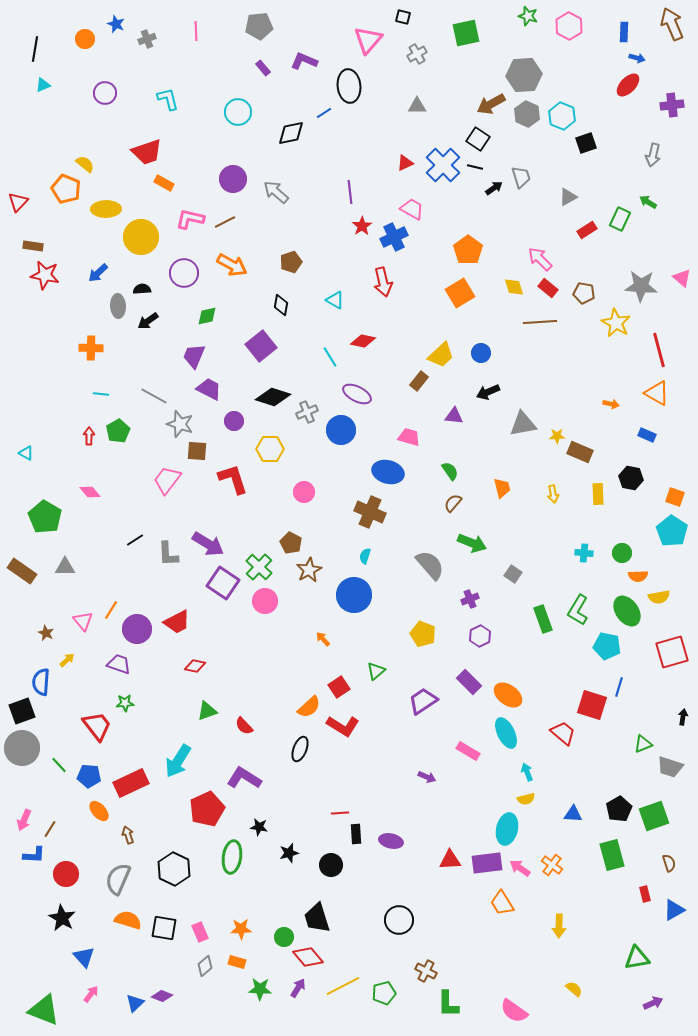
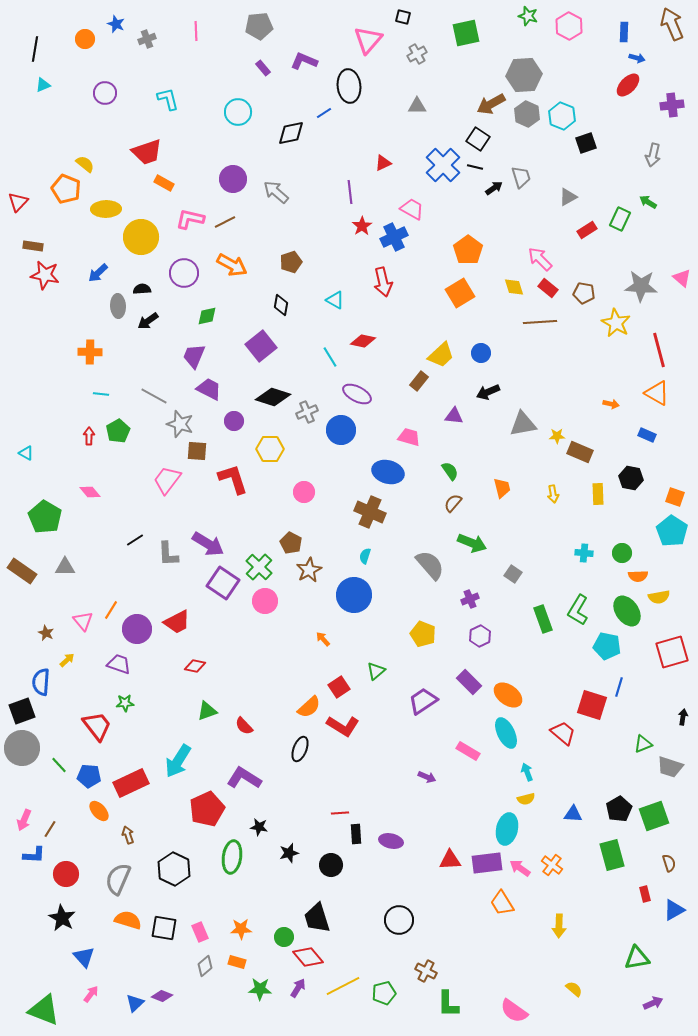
red triangle at (405, 163): moved 22 px left
orange cross at (91, 348): moved 1 px left, 4 px down
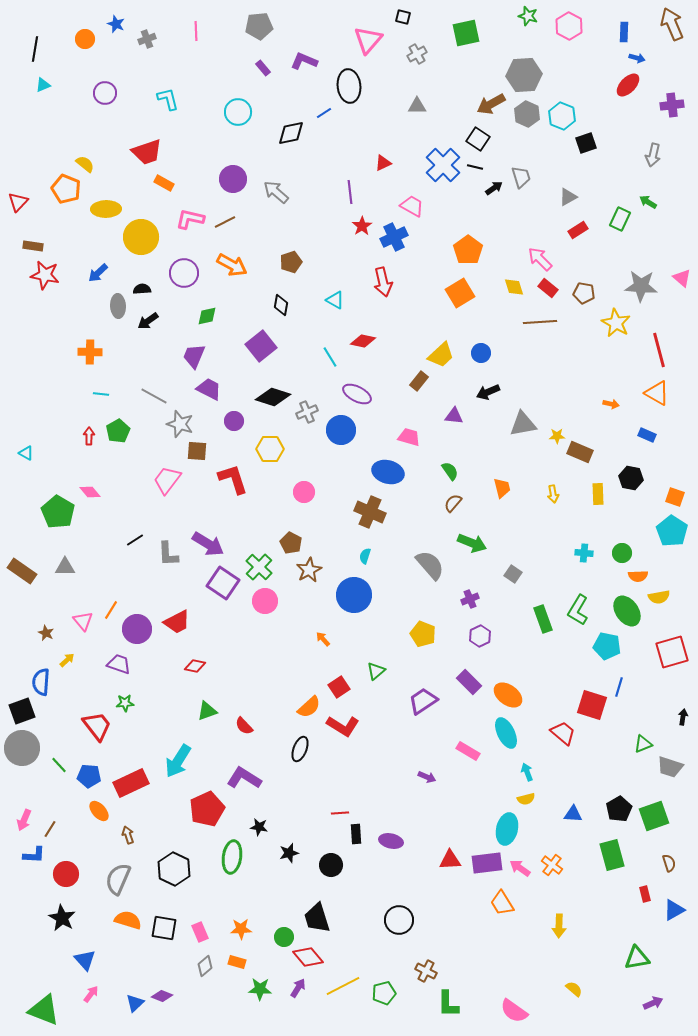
pink trapezoid at (412, 209): moved 3 px up
red rectangle at (587, 230): moved 9 px left
green pentagon at (45, 517): moved 13 px right, 5 px up
blue triangle at (84, 957): moved 1 px right, 3 px down
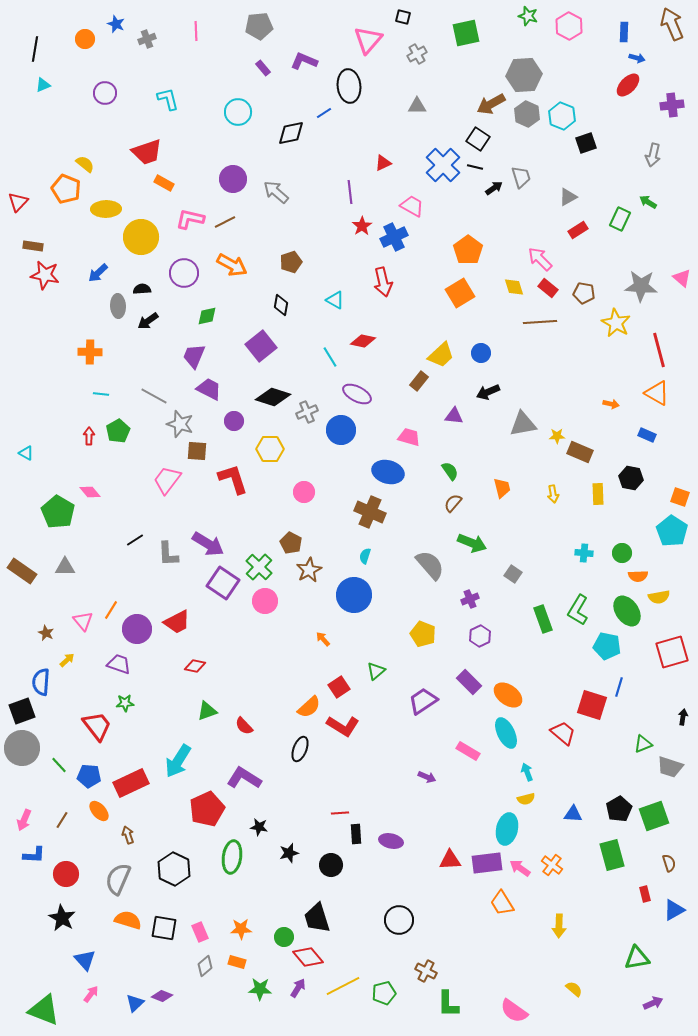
orange square at (675, 497): moved 5 px right
brown line at (50, 829): moved 12 px right, 9 px up
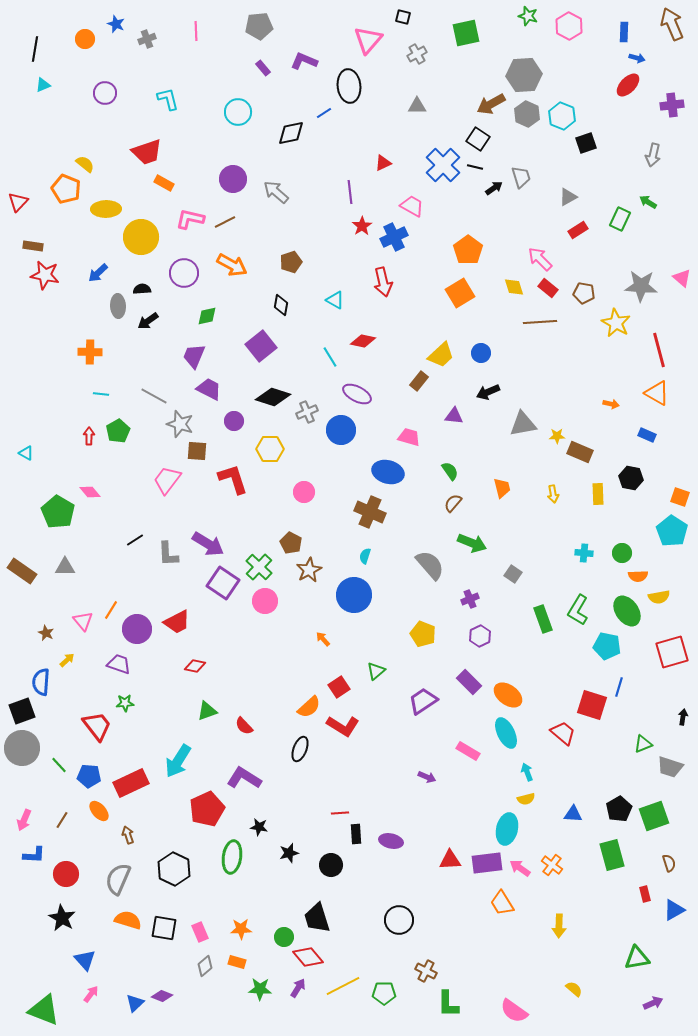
green pentagon at (384, 993): rotated 15 degrees clockwise
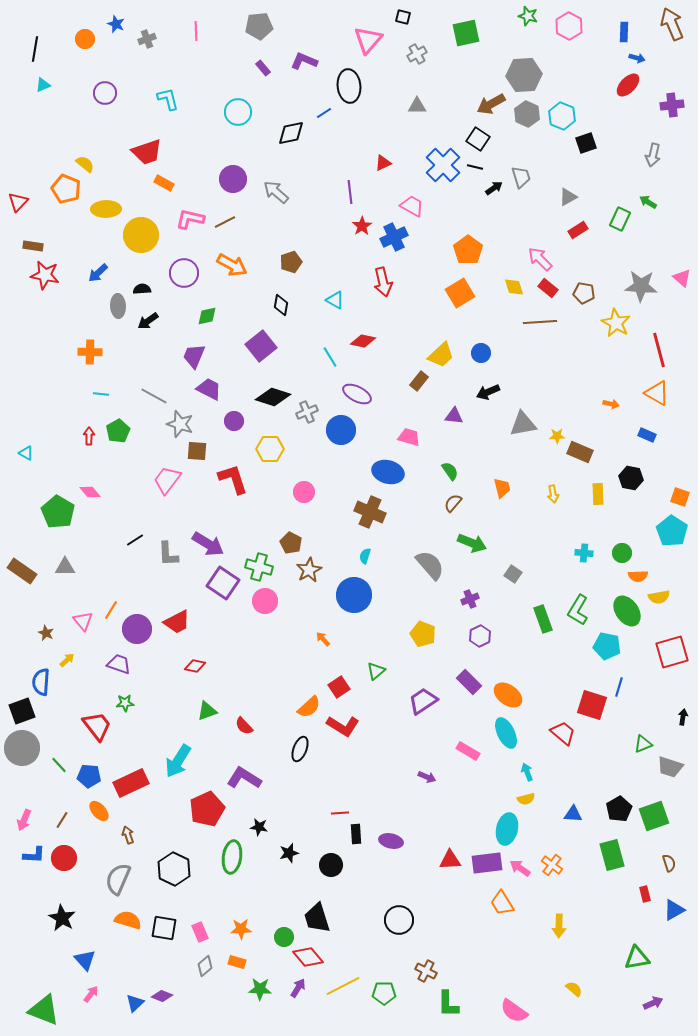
yellow circle at (141, 237): moved 2 px up
green cross at (259, 567): rotated 28 degrees counterclockwise
red circle at (66, 874): moved 2 px left, 16 px up
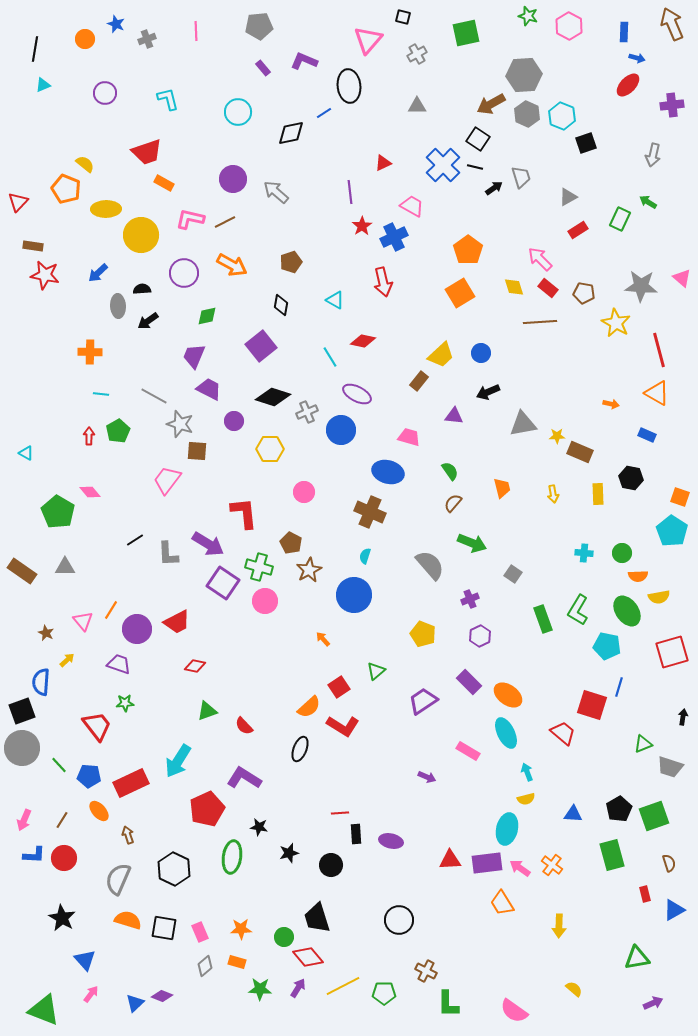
red L-shape at (233, 479): moved 11 px right, 34 px down; rotated 12 degrees clockwise
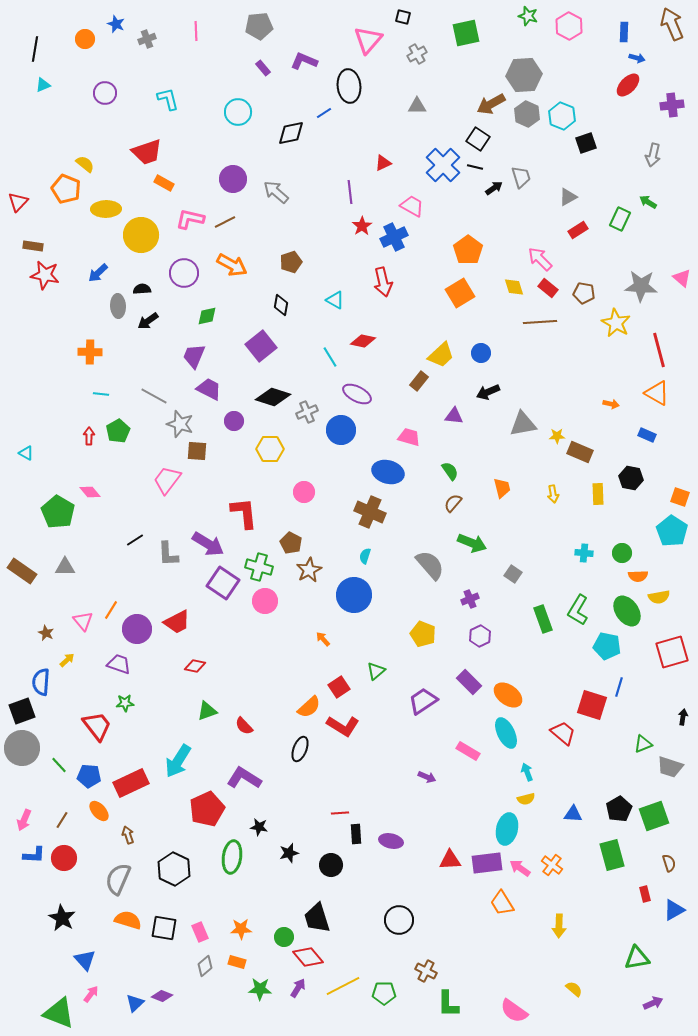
green triangle at (44, 1010): moved 15 px right, 3 px down
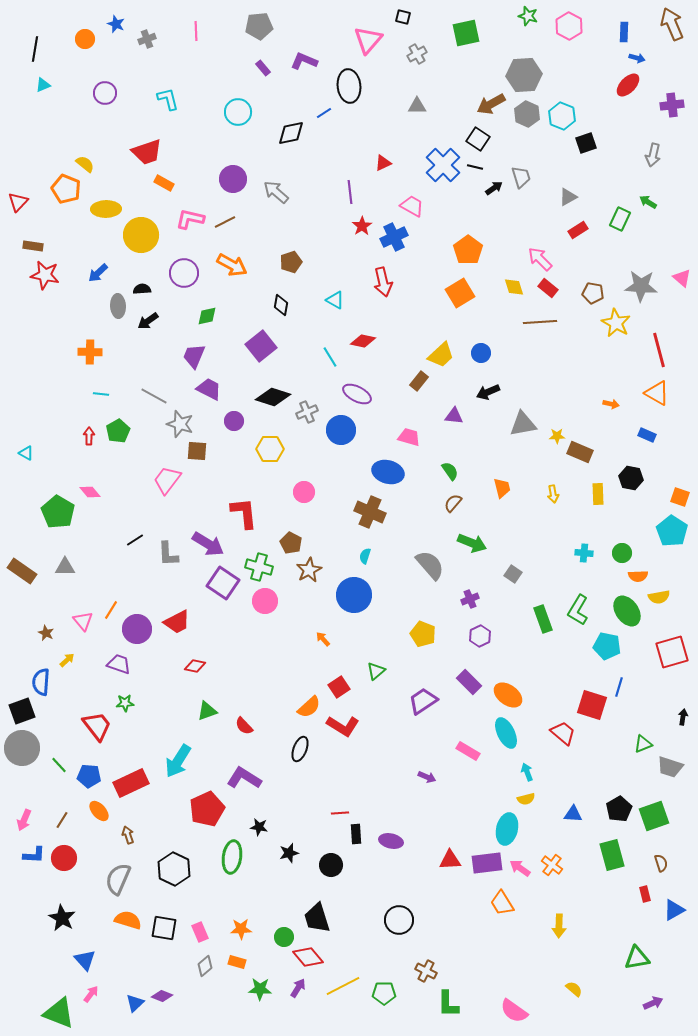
brown pentagon at (584, 293): moved 9 px right
brown semicircle at (669, 863): moved 8 px left
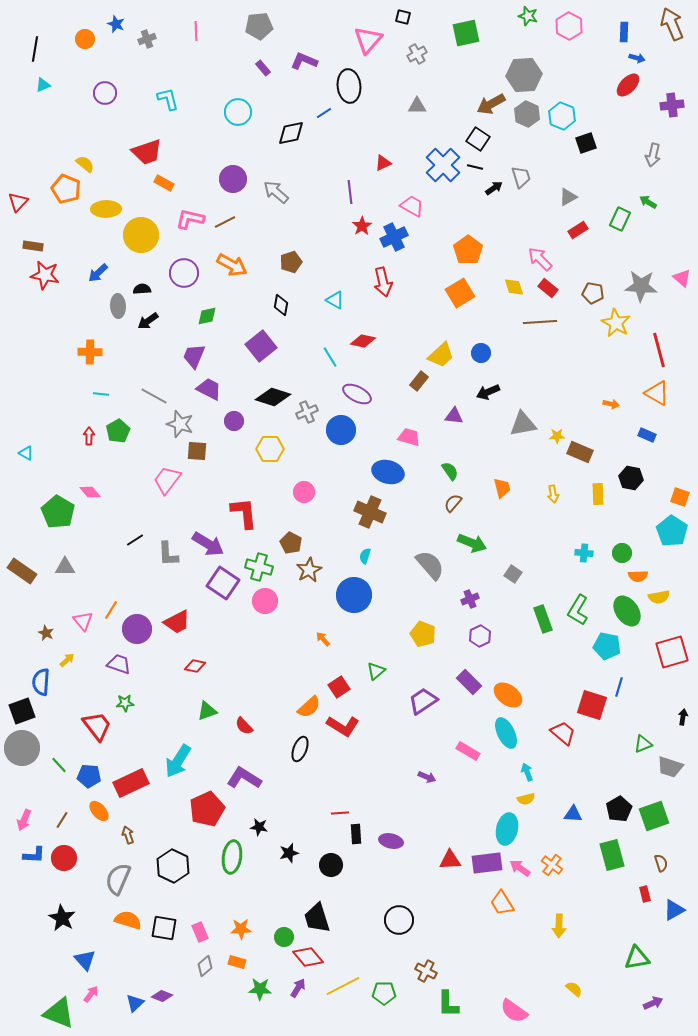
black hexagon at (174, 869): moved 1 px left, 3 px up
